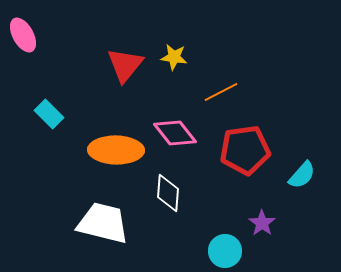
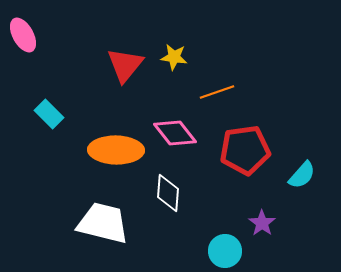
orange line: moved 4 px left; rotated 8 degrees clockwise
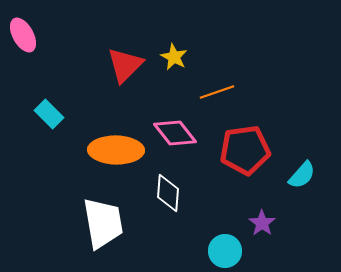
yellow star: rotated 20 degrees clockwise
red triangle: rotated 6 degrees clockwise
white trapezoid: rotated 66 degrees clockwise
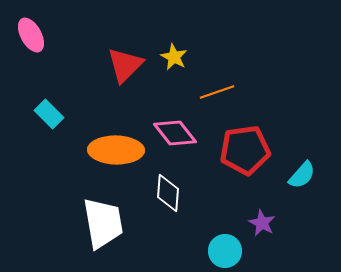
pink ellipse: moved 8 px right
purple star: rotated 8 degrees counterclockwise
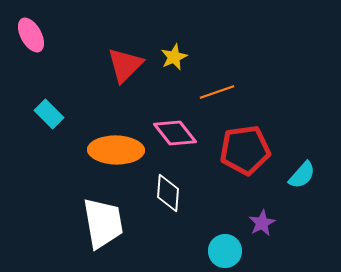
yellow star: rotated 20 degrees clockwise
purple star: rotated 16 degrees clockwise
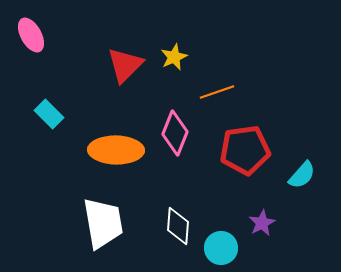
pink diamond: rotated 60 degrees clockwise
white diamond: moved 10 px right, 33 px down
cyan circle: moved 4 px left, 3 px up
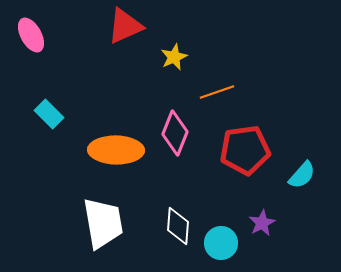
red triangle: moved 39 px up; rotated 21 degrees clockwise
cyan circle: moved 5 px up
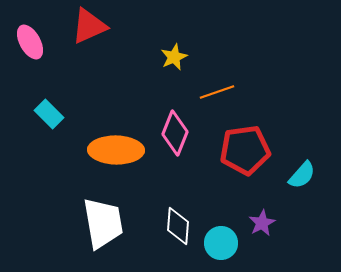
red triangle: moved 36 px left
pink ellipse: moved 1 px left, 7 px down
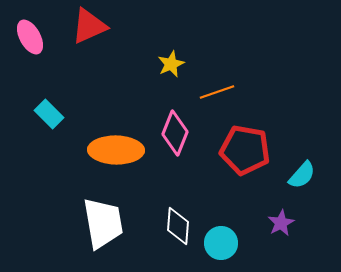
pink ellipse: moved 5 px up
yellow star: moved 3 px left, 7 px down
red pentagon: rotated 18 degrees clockwise
purple star: moved 19 px right
